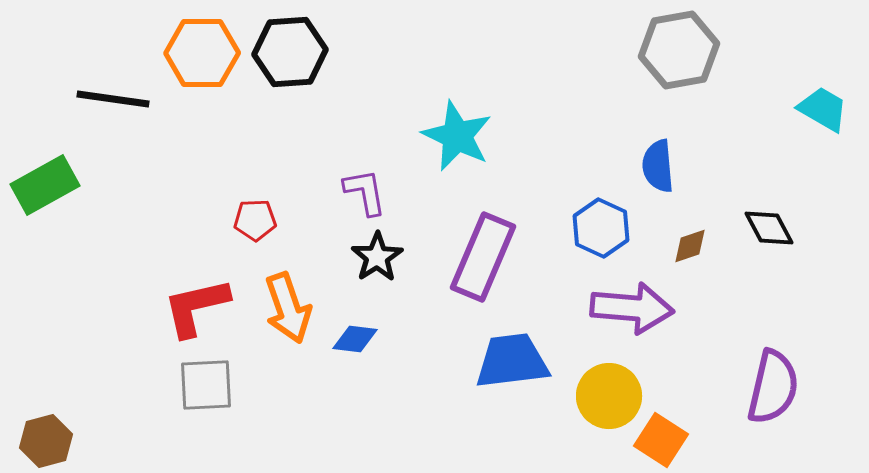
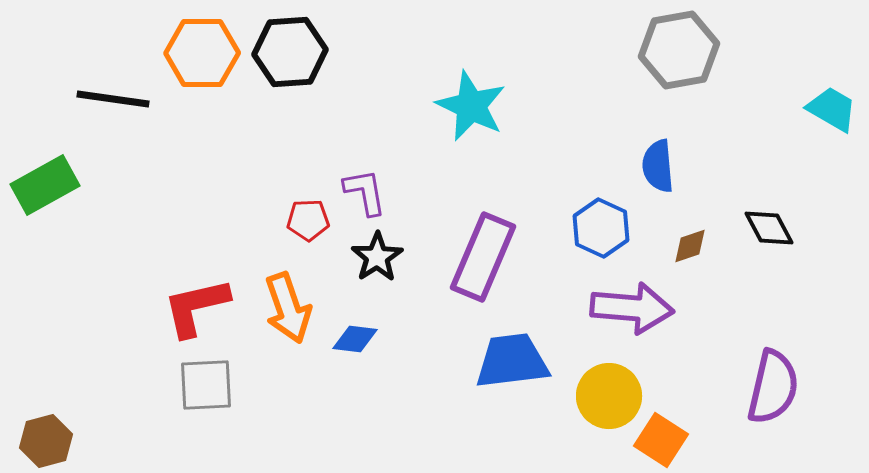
cyan trapezoid: moved 9 px right
cyan star: moved 14 px right, 30 px up
red pentagon: moved 53 px right
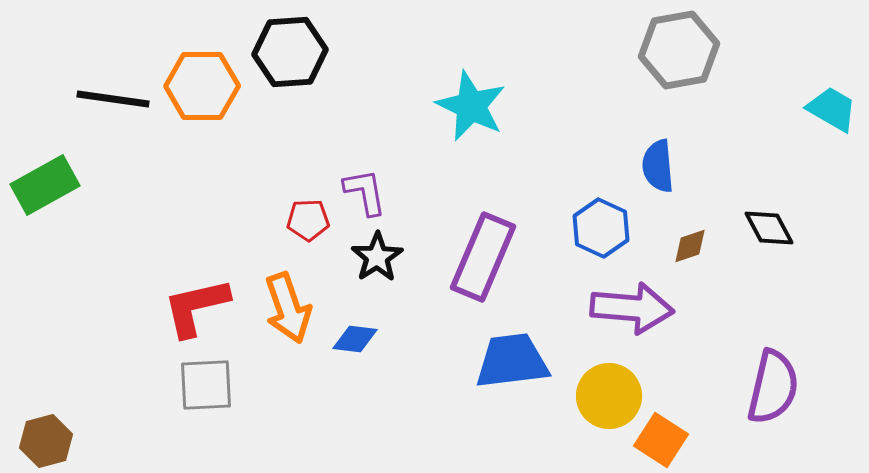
orange hexagon: moved 33 px down
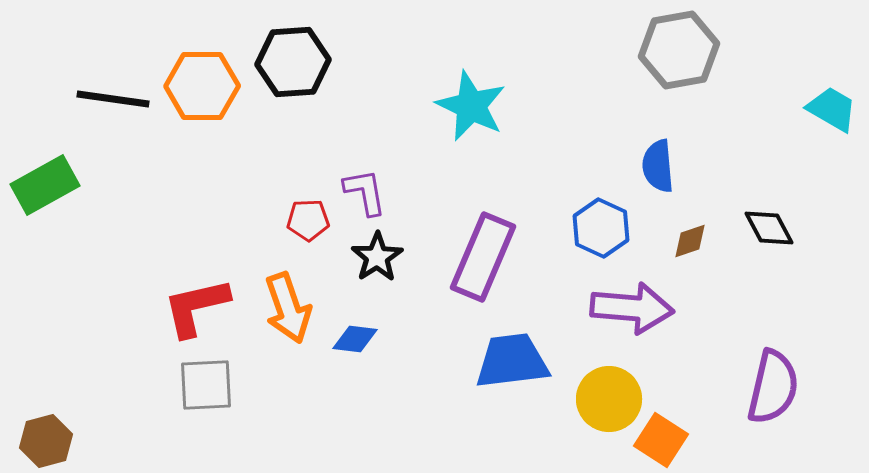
black hexagon: moved 3 px right, 10 px down
brown diamond: moved 5 px up
yellow circle: moved 3 px down
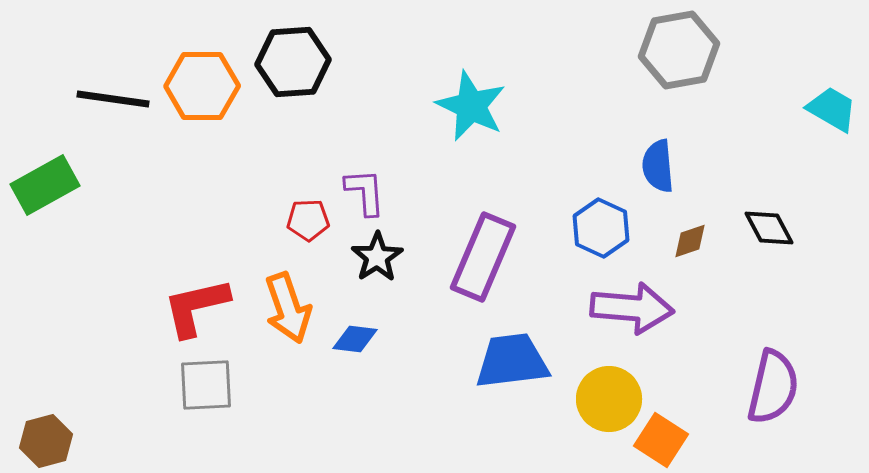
purple L-shape: rotated 6 degrees clockwise
